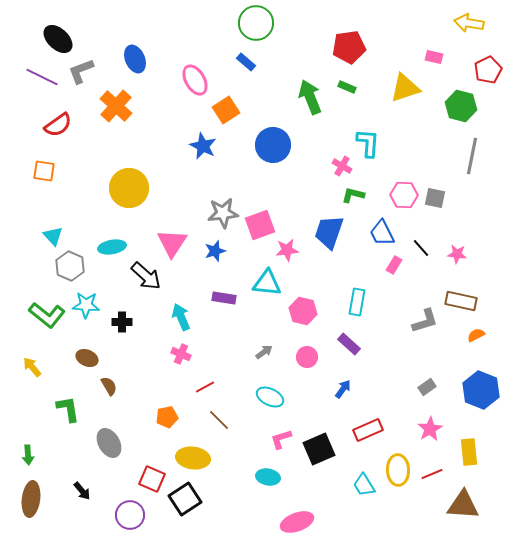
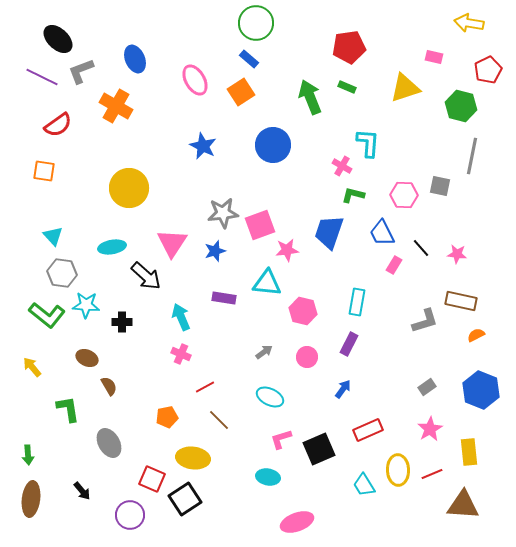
blue rectangle at (246, 62): moved 3 px right, 3 px up
orange cross at (116, 106): rotated 12 degrees counterclockwise
orange square at (226, 110): moved 15 px right, 18 px up
gray square at (435, 198): moved 5 px right, 12 px up
gray hexagon at (70, 266): moved 8 px left, 7 px down; rotated 16 degrees counterclockwise
purple rectangle at (349, 344): rotated 75 degrees clockwise
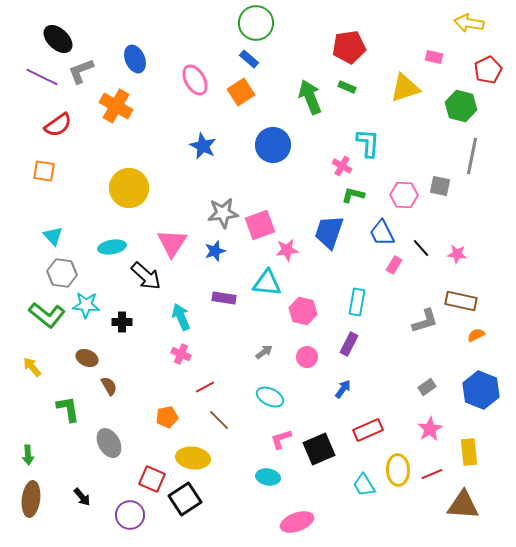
black arrow at (82, 491): moved 6 px down
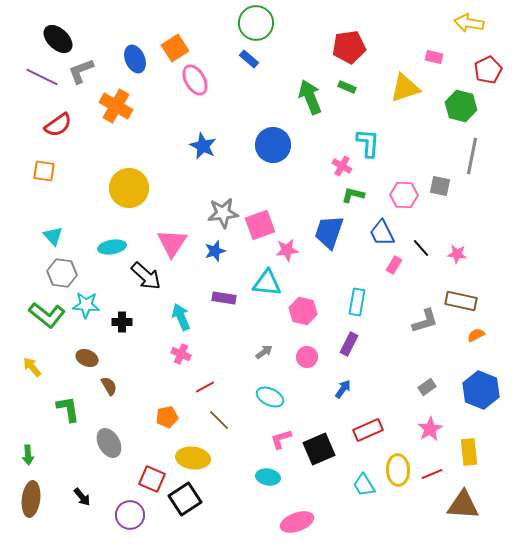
orange square at (241, 92): moved 66 px left, 44 px up
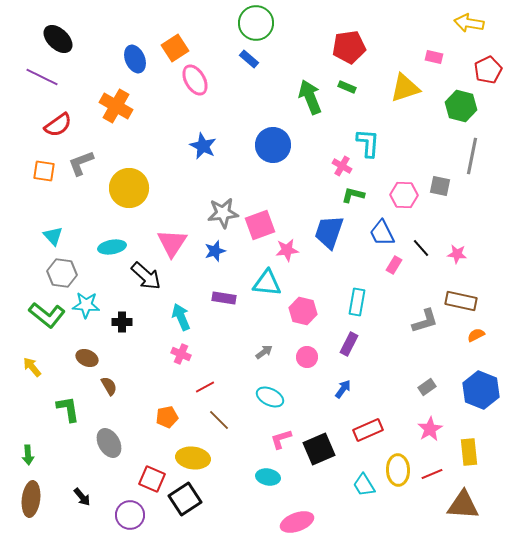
gray L-shape at (81, 71): moved 92 px down
